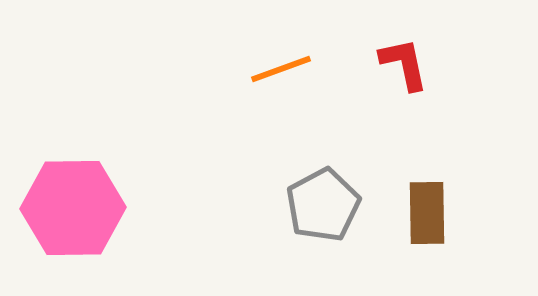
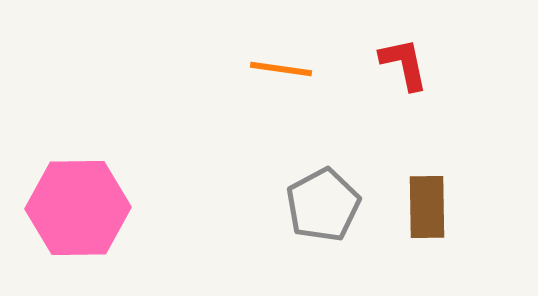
orange line: rotated 28 degrees clockwise
pink hexagon: moved 5 px right
brown rectangle: moved 6 px up
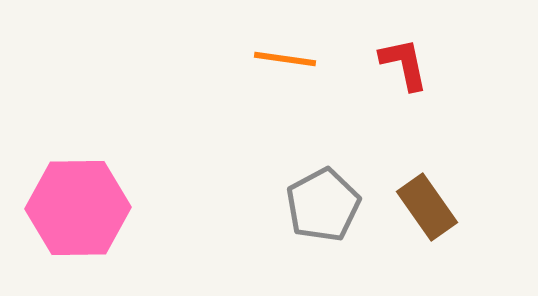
orange line: moved 4 px right, 10 px up
brown rectangle: rotated 34 degrees counterclockwise
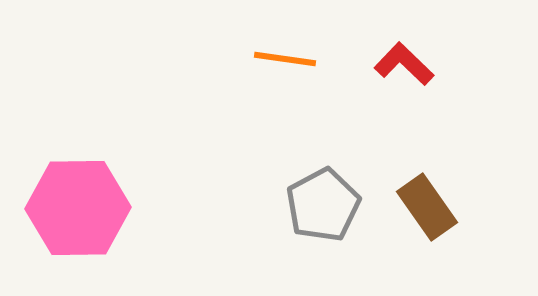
red L-shape: rotated 34 degrees counterclockwise
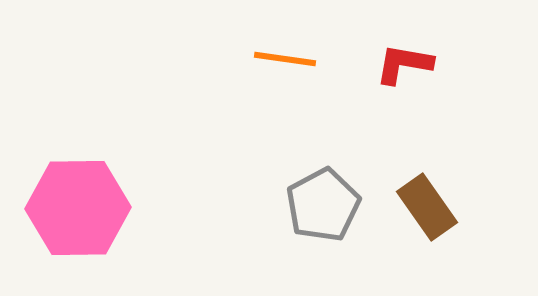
red L-shape: rotated 34 degrees counterclockwise
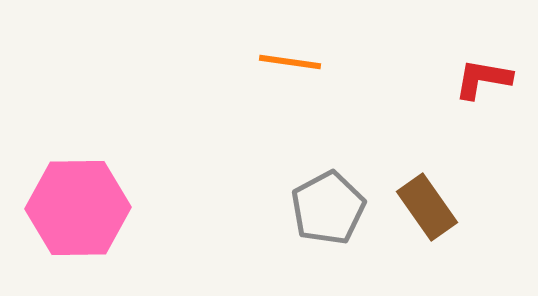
orange line: moved 5 px right, 3 px down
red L-shape: moved 79 px right, 15 px down
gray pentagon: moved 5 px right, 3 px down
